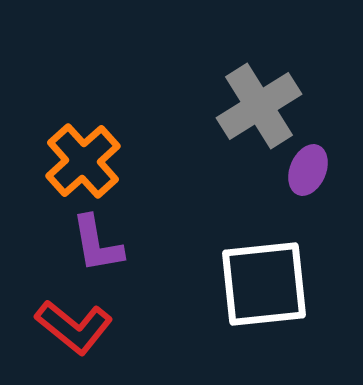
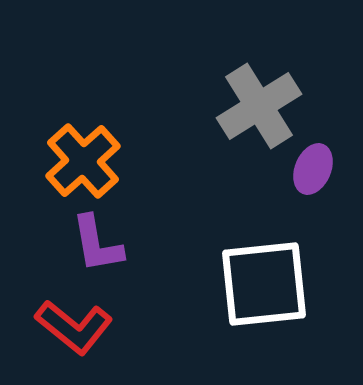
purple ellipse: moved 5 px right, 1 px up
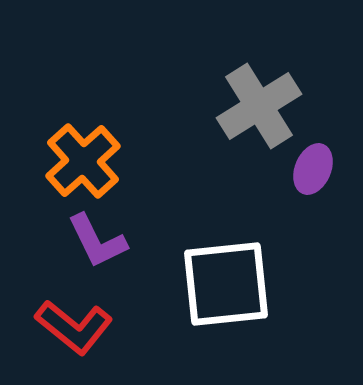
purple L-shape: moved 3 px up; rotated 16 degrees counterclockwise
white square: moved 38 px left
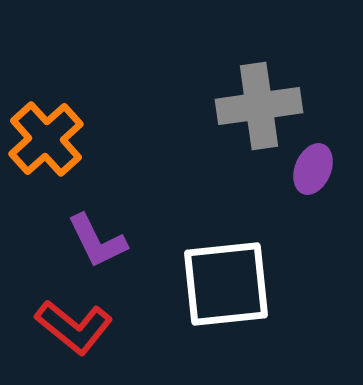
gray cross: rotated 24 degrees clockwise
orange cross: moved 37 px left, 22 px up
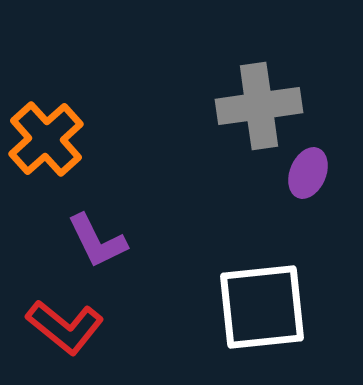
purple ellipse: moved 5 px left, 4 px down
white square: moved 36 px right, 23 px down
red L-shape: moved 9 px left
